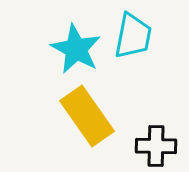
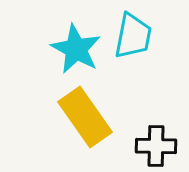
yellow rectangle: moved 2 px left, 1 px down
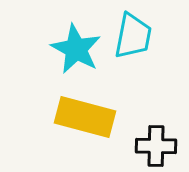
yellow rectangle: rotated 40 degrees counterclockwise
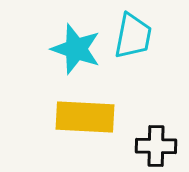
cyan star: rotated 9 degrees counterclockwise
yellow rectangle: rotated 12 degrees counterclockwise
